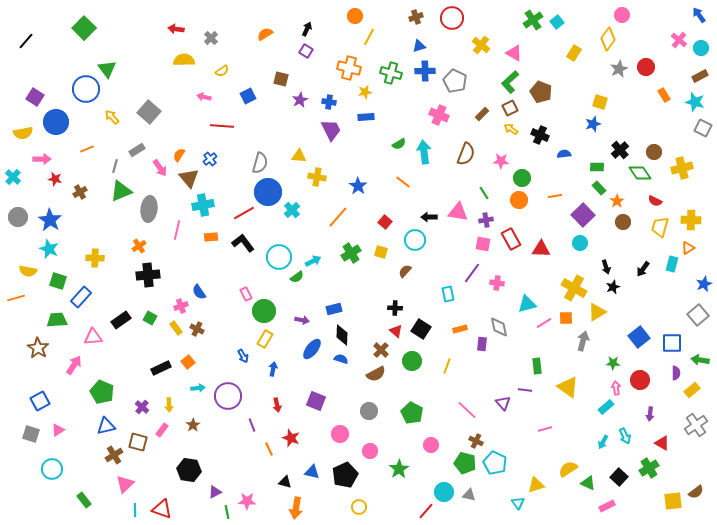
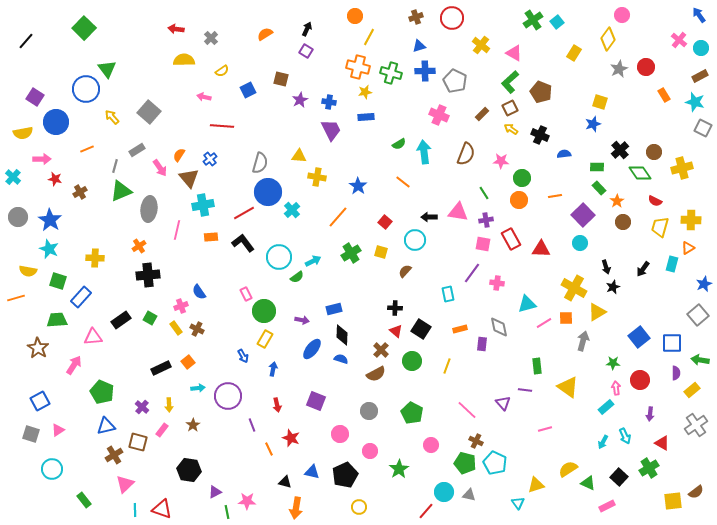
orange cross at (349, 68): moved 9 px right, 1 px up
blue square at (248, 96): moved 6 px up
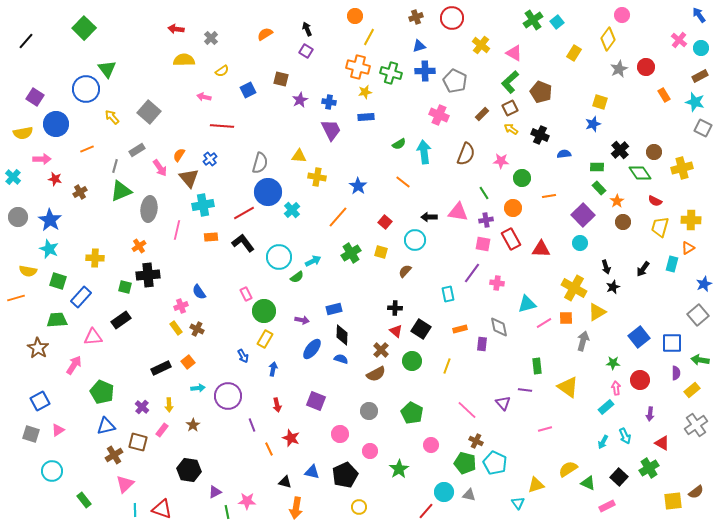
black arrow at (307, 29): rotated 48 degrees counterclockwise
blue circle at (56, 122): moved 2 px down
orange line at (555, 196): moved 6 px left
orange circle at (519, 200): moved 6 px left, 8 px down
green square at (150, 318): moved 25 px left, 31 px up; rotated 16 degrees counterclockwise
cyan circle at (52, 469): moved 2 px down
